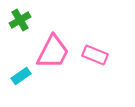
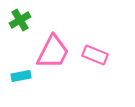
cyan rectangle: rotated 24 degrees clockwise
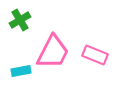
cyan rectangle: moved 5 px up
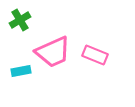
pink trapezoid: rotated 39 degrees clockwise
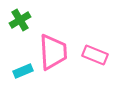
pink trapezoid: rotated 69 degrees counterclockwise
cyan rectangle: moved 2 px right; rotated 12 degrees counterclockwise
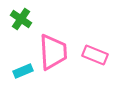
green cross: moved 1 px right, 1 px up; rotated 25 degrees counterclockwise
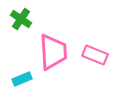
cyan rectangle: moved 1 px left, 8 px down
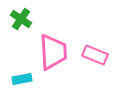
cyan rectangle: rotated 12 degrees clockwise
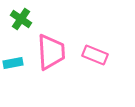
pink trapezoid: moved 2 px left
cyan rectangle: moved 9 px left, 16 px up
